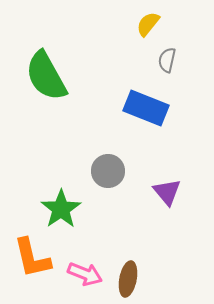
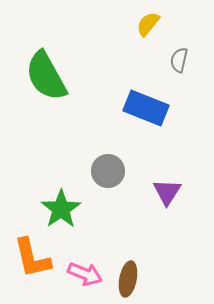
gray semicircle: moved 12 px right
purple triangle: rotated 12 degrees clockwise
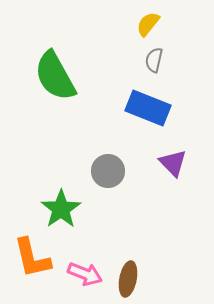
gray semicircle: moved 25 px left
green semicircle: moved 9 px right
blue rectangle: moved 2 px right
purple triangle: moved 6 px right, 29 px up; rotated 16 degrees counterclockwise
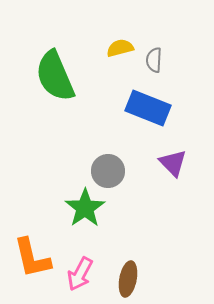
yellow semicircle: moved 28 px left, 24 px down; rotated 36 degrees clockwise
gray semicircle: rotated 10 degrees counterclockwise
green semicircle: rotated 6 degrees clockwise
green star: moved 24 px right, 1 px up
pink arrow: moved 5 px left; rotated 96 degrees clockwise
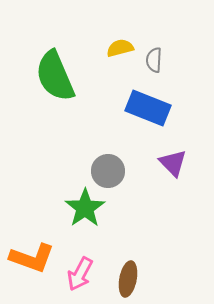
orange L-shape: rotated 57 degrees counterclockwise
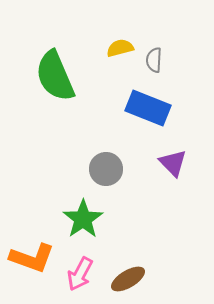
gray circle: moved 2 px left, 2 px up
green star: moved 2 px left, 11 px down
brown ellipse: rotated 48 degrees clockwise
